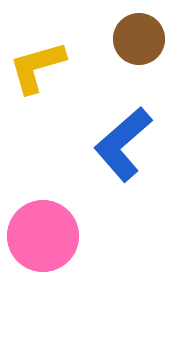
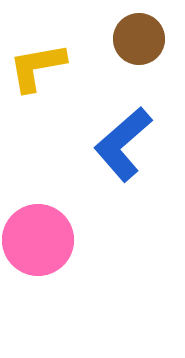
yellow L-shape: rotated 6 degrees clockwise
pink circle: moved 5 px left, 4 px down
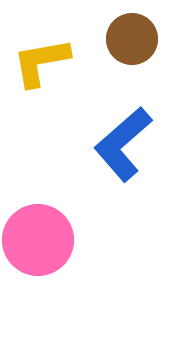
brown circle: moved 7 px left
yellow L-shape: moved 4 px right, 5 px up
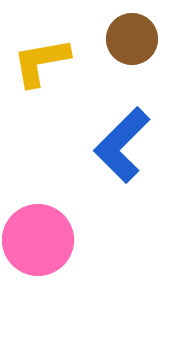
blue L-shape: moved 1 px left, 1 px down; rotated 4 degrees counterclockwise
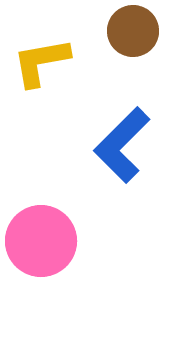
brown circle: moved 1 px right, 8 px up
pink circle: moved 3 px right, 1 px down
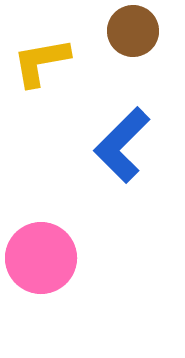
pink circle: moved 17 px down
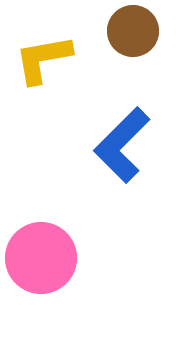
yellow L-shape: moved 2 px right, 3 px up
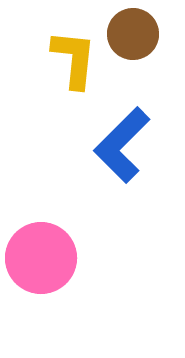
brown circle: moved 3 px down
yellow L-shape: moved 31 px right; rotated 106 degrees clockwise
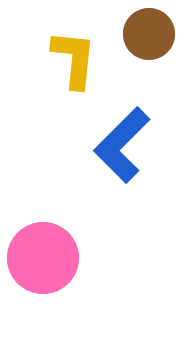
brown circle: moved 16 px right
pink circle: moved 2 px right
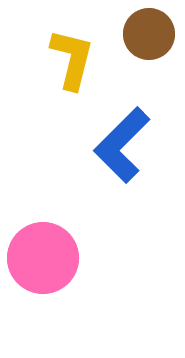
yellow L-shape: moved 2 px left; rotated 8 degrees clockwise
